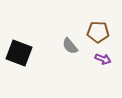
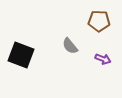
brown pentagon: moved 1 px right, 11 px up
black square: moved 2 px right, 2 px down
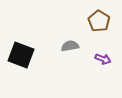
brown pentagon: rotated 30 degrees clockwise
gray semicircle: rotated 120 degrees clockwise
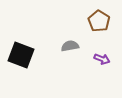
purple arrow: moved 1 px left
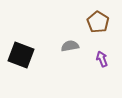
brown pentagon: moved 1 px left, 1 px down
purple arrow: rotated 133 degrees counterclockwise
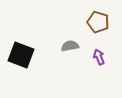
brown pentagon: rotated 15 degrees counterclockwise
purple arrow: moved 3 px left, 2 px up
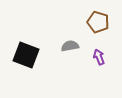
black square: moved 5 px right
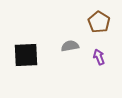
brown pentagon: moved 1 px right; rotated 15 degrees clockwise
black square: rotated 24 degrees counterclockwise
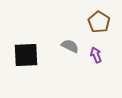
gray semicircle: rotated 36 degrees clockwise
purple arrow: moved 3 px left, 2 px up
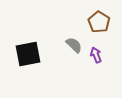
gray semicircle: moved 4 px right, 1 px up; rotated 18 degrees clockwise
black square: moved 2 px right, 1 px up; rotated 8 degrees counterclockwise
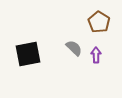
gray semicircle: moved 3 px down
purple arrow: rotated 21 degrees clockwise
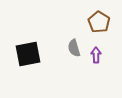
gray semicircle: rotated 150 degrees counterclockwise
